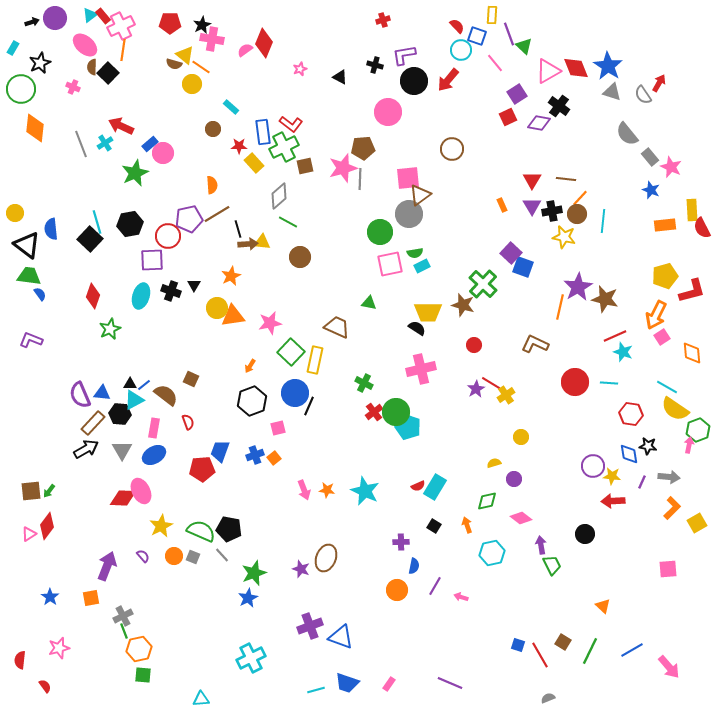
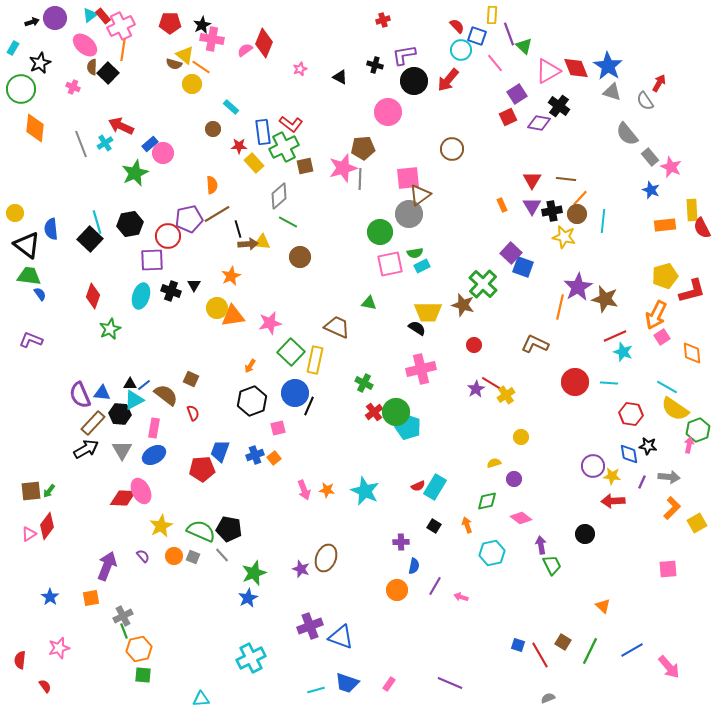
gray semicircle at (643, 95): moved 2 px right, 6 px down
red semicircle at (188, 422): moved 5 px right, 9 px up
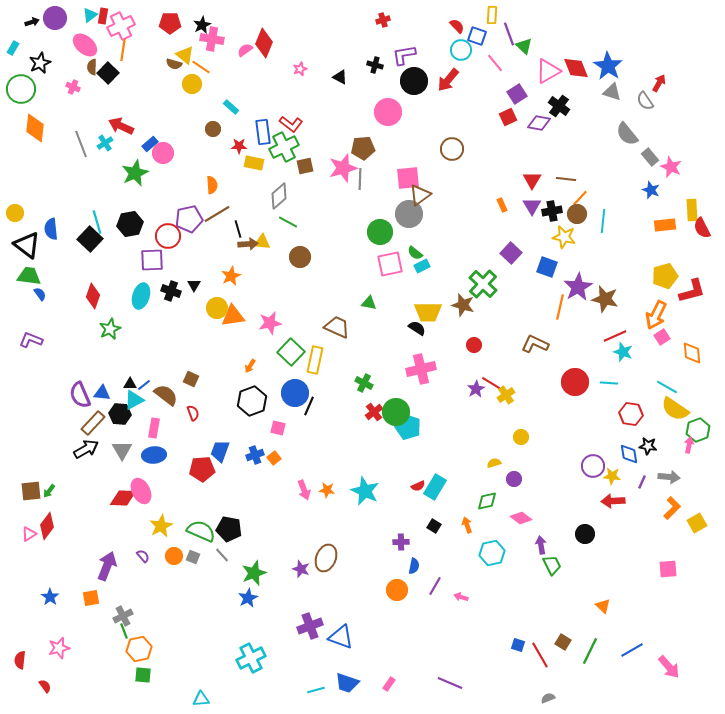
red rectangle at (103, 16): rotated 49 degrees clockwise
yellow rectangle at (254, 163): rotated 36 degrees counterclockwise
green semicircle at (415, 253): rotated 49 degrees clockwise
blue square at (523, 267): moved 24 px right
pink square at (278, 428): rotated 28 degrees clockwise
blue ellipse at (154, 455): rotated 25 degrees clockwise
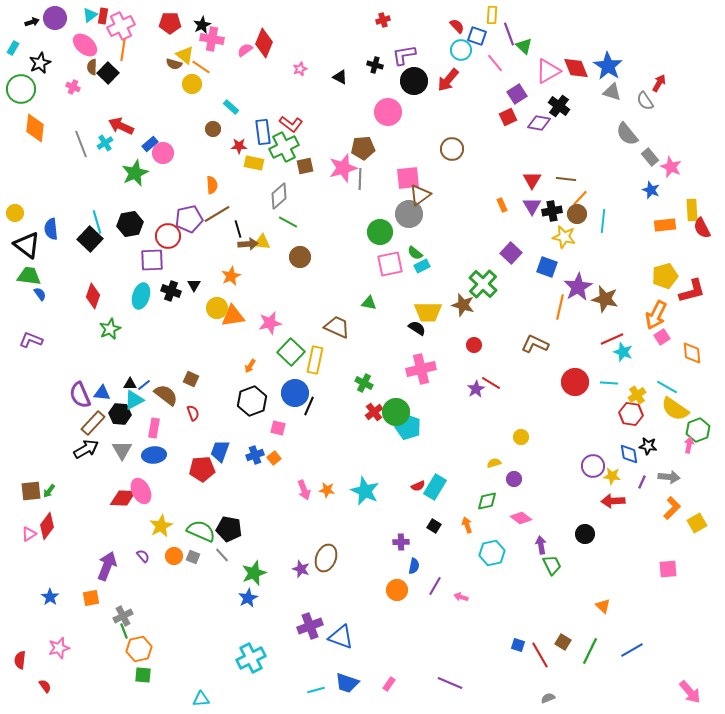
red line at (615, 336): moved 3 px left, 3 px down
yellow cross at (506, 395): moved 131 px right
pink arrow at (669, 667): moved 21 px right, 25 px down
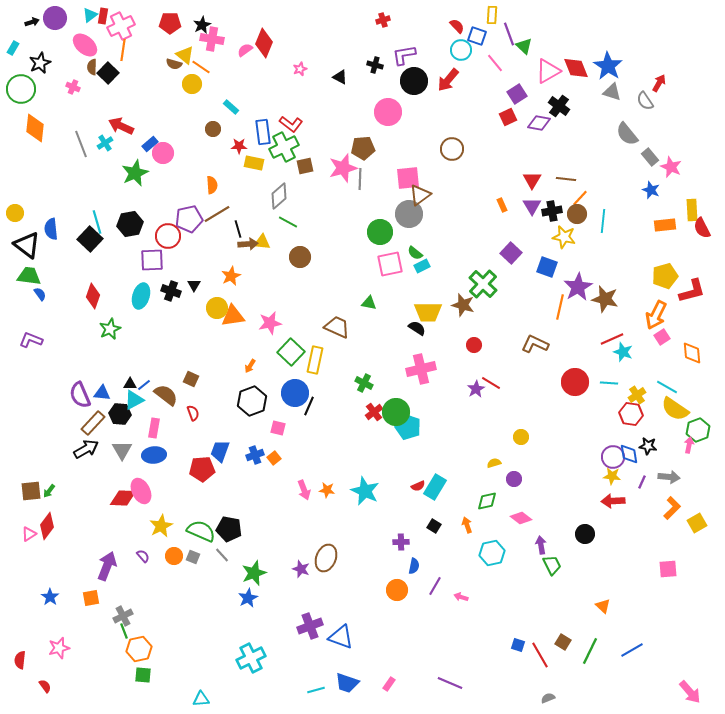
purple circle at (593, 466): moved 20 px right, 9 px up
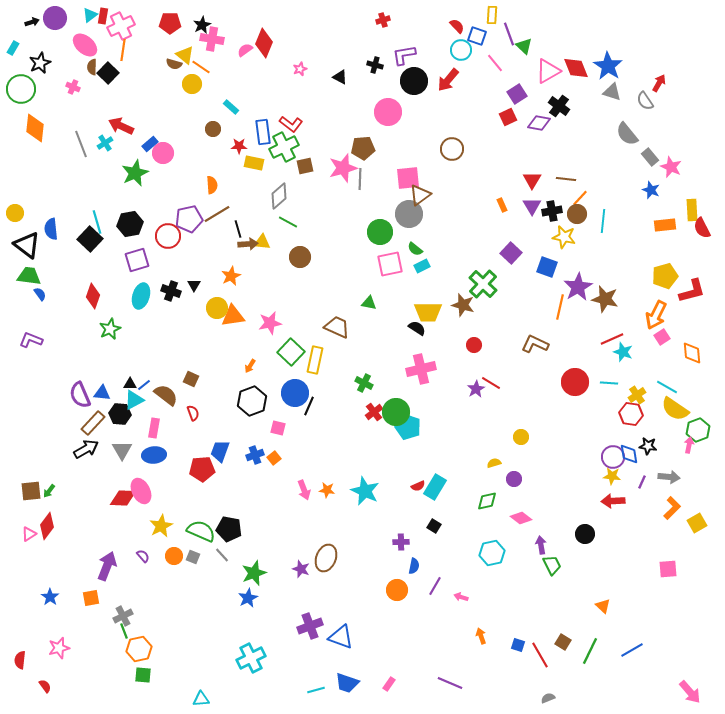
green semicircle at (415, 253): moved 4 px up
purple square at (152, 260): moved 15 px left; rotated 15 degrees counterclockwise
orange arrow at (467, 525): moved 14 px right, 111 px down
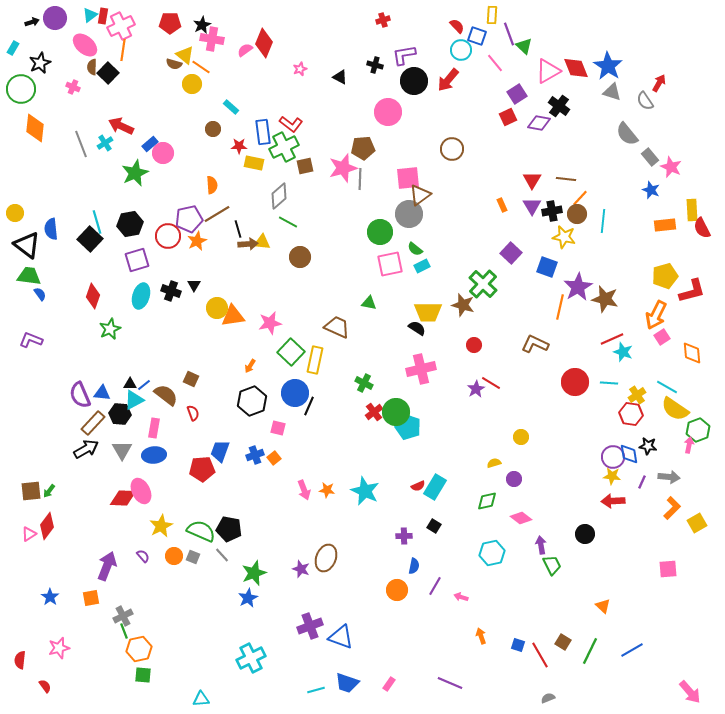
orange star at (231, 276): moved 34 px left, 35 px up
purple cross at (401, 542): moved 3 px right, 6 px up
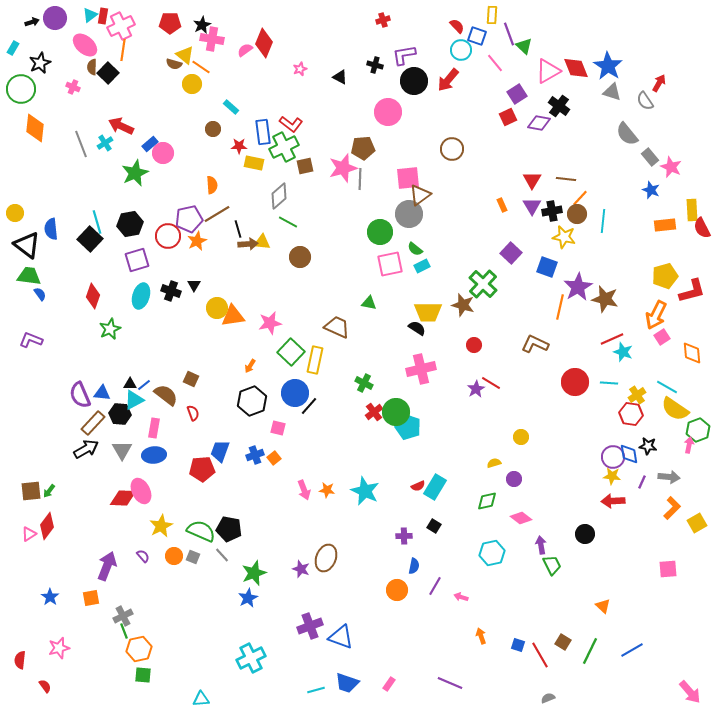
black line at (309, 406): rotated 18 degrees clockwise
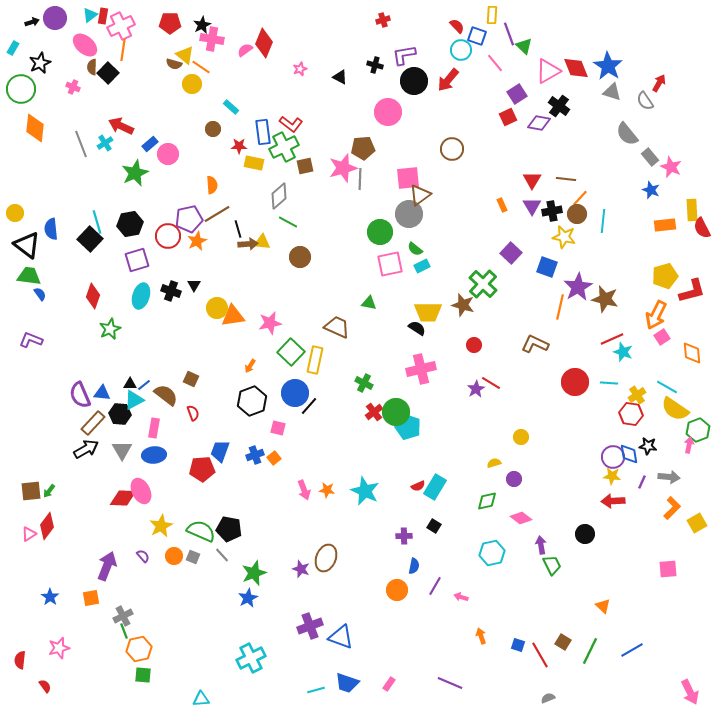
pink circle at (163, 153): moved 5 px right, 1 px down
pink arrow at (690, 692): rotated 15 degrees clockwise
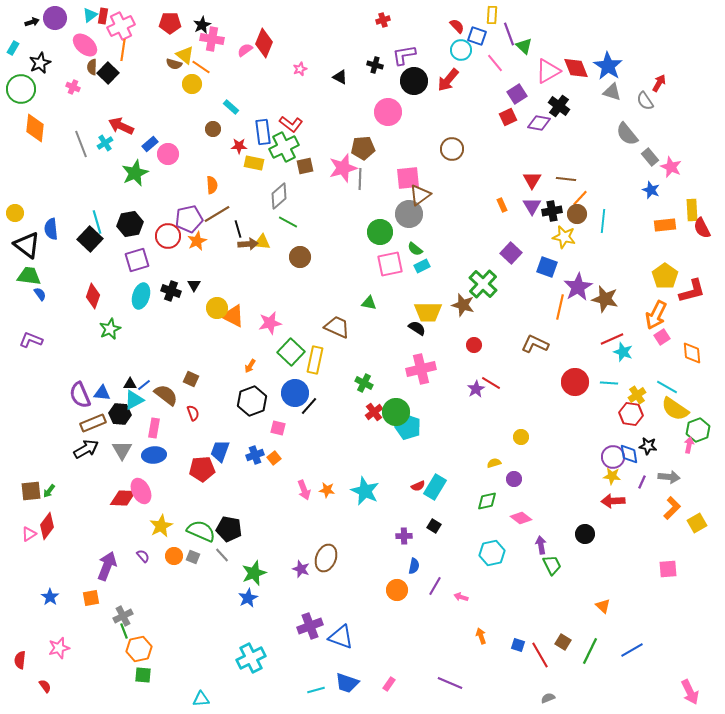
yellow pentagon at (665, 276): rotated 20 degrees counterclockwise
orange triangle at (233, 316): rotated 35 degrees clockwise
brown rectangle at (93, 423): rotated 25 degrees clockwise
